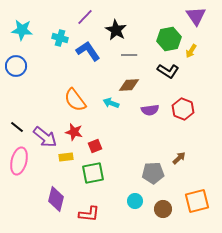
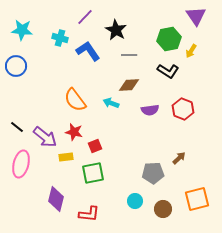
pink ellipse: moved 2 px right, 3 px down
orange square: moved 2 px up
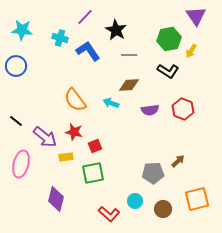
black line: moved 1 px left, 6 px up
brown arrow: moved 1 px left, 3 px down
red L-shape: moved 20 px right; rotated 35 degrees clockwise
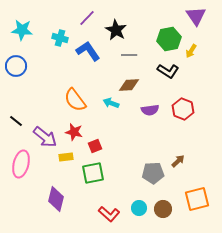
purple line: moved 2 px right, 1 px down
cyan circle: moved 4 px right, 7 px down
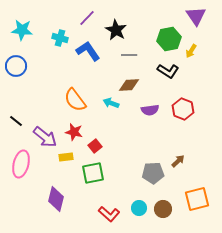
red square: rotated 16 degrees counterclockwise
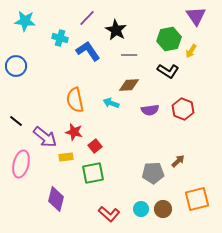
cyan star: moved 3 px right, 9 px up
orange semicircle: rotated 25 degrees clockwise
cyan circle: moved 2 px right, 1 px down
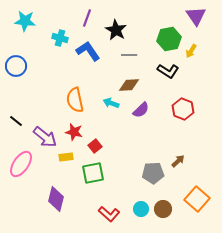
purple line: rotated 24 degrees counterclockwise
purple semicircle: moved 9 px left; rotated 36 degrees counterclockwise
pink ellipse: rotated 20 degrees clockwise
orange square: rotated 35 degrees counterclockwise
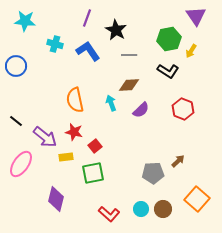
cyan cross: moved 5 px left, 6 px down
cyan arrow: rotated 49 degrees clockwise
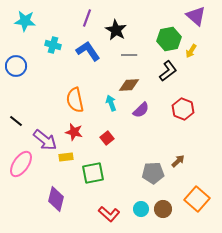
purple triangle: rotated 15 degrees counterclockwise
cyan cross: moved 2 px left, 1 px down
black L-shape: rotated 70 degrees counterclockwise
purple arrow: moved 3 px down
red square: moved 12 px right, 8 px up
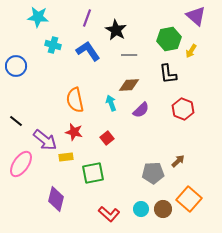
cyan star: moved 13 px right, 4 px up
black L-shape: moved 3 px down; rotated 120 degrees clockwise
orange square: moved 8 px left
